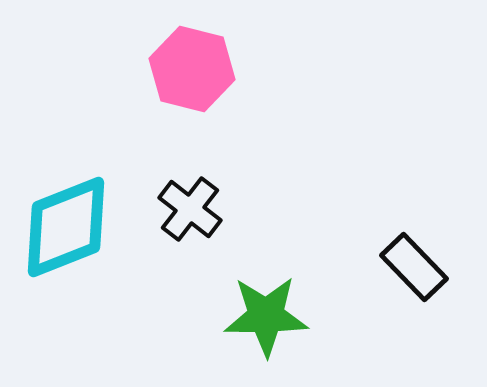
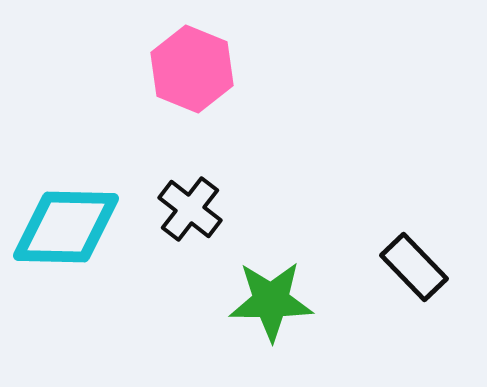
pink hexagon: rotated 8 degrees clockwise
cyan diamond: rotated 23 degrees clockwise
green star: moved 5 px right, 15 px up
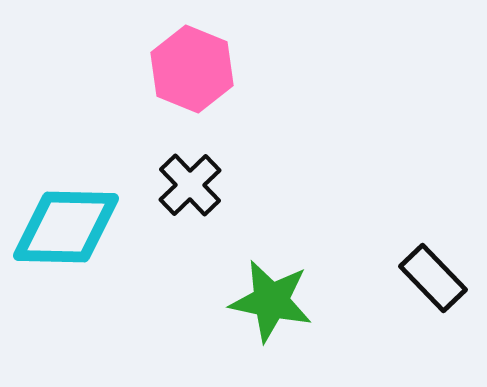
black cross: moved 24 px up; rotated 8 degrees clockwise
black rectangle: moved 19 px right, 11 px down
green star: rotated 12 degrees clockwise
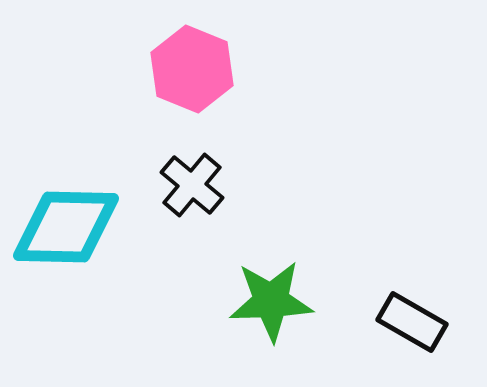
black cross: moved 2 px right; rotated 6 degrees counterclockwise
black rectangle: moved 21 px left, 44 px down; rotated 16 degrees counterclockwise
green star: rotated 14 degrees counterclockwise
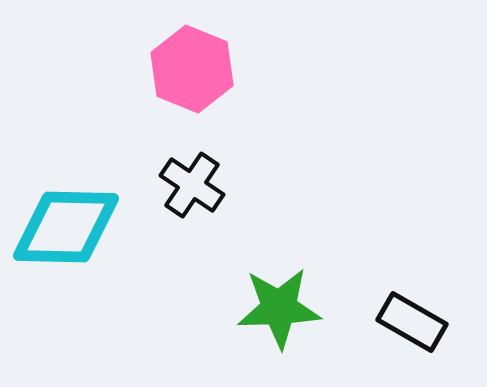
black cross: rotated 6 degrees counterclockwise
green star: moved 8 px right, 7 px down
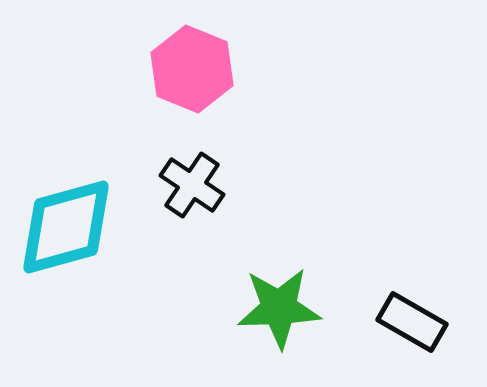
cyan diamond: rotated 17 degrees counterclockwise
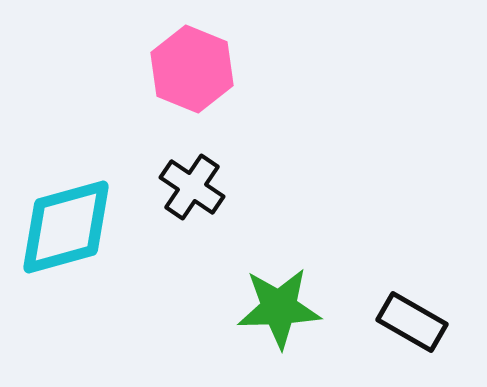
black cross: moved 2 px down
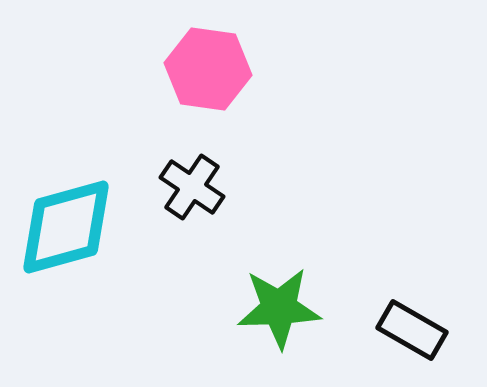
pink hexagon: moved 16 px right; rotated 14 degrees counterclockwise
black rectangle: moved 8 px down
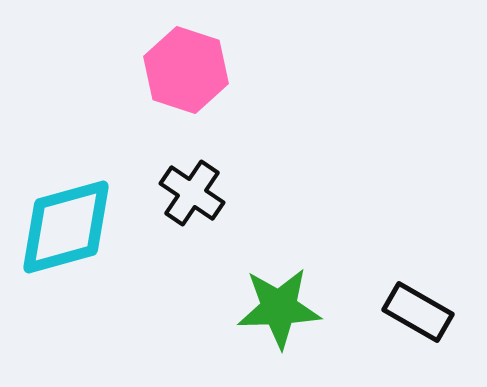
pink hexagon: moved 22 px left, 1 px down; rotated 10 degrees clockwise
black cross: moved 6 px down
black rectangle: moved 6 px right, 18 px up
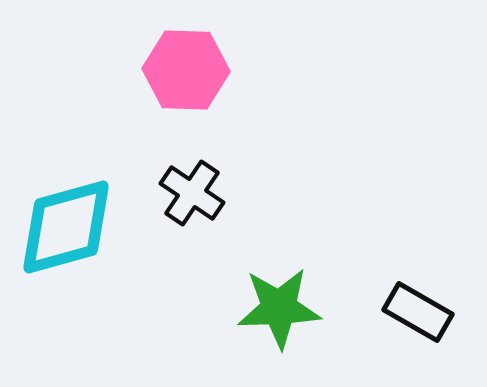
pink hexagon: rotated 16 degrees counterclockwise
